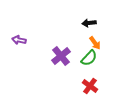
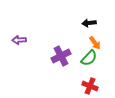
purple arrow: rotated 16 degrees counterclockwise
purple cross: rotated 12 degrees clockwise
red cross: rotated 14 degrees counterclockwise
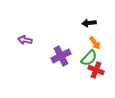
purple arrow: moved 6 px right; rotated 16 degrees clockwise
red cross: moved 6 px right, 16 px up
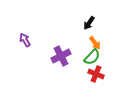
black arrow: rotated 48 degrees counterclockwise
purple arrow: rotated 48 degrees clockwise
green semicircle: moved 3 px right, 1 px up
red cross: moved 4 px down
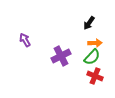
orange arrow: rotated 56 degrees counterclockwise
red cross: moved 1 px left, 2 px down
